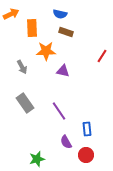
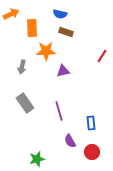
gray arrow: rotated 40 degrees clockwise
purple triangle: rotated 24 degrees counterclockwise
purple line: rotated 18 degrees clockwise
blue rectangle: moved 4 px right, 6 px up
purple semicircle: moved 4 px right, 1 px up
red circle: moved 6 px right, 3 px up
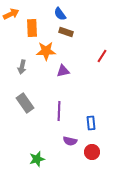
blue semicircle: rotated 40 degrees clockwise
purple line: rotated 18 degrees clockwise
purple semicircle: rotated 48 degrees counterclockwise
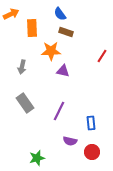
orange star: moved 5 px right
purple triangle: rotated 24 degrees clockwise
purple line: rotated 24 degrees clockwise
green star: moved 1 px up
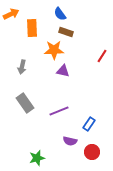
orange star: moved 3 px right, 1 px up
purple line: rotated 42 degrees clockwise
blue rectangle: moved 2 px left, 1 px down; rotated 40 degrees clockwise
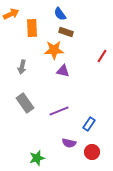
purple semicircle: moved 1 px left, 2 px down
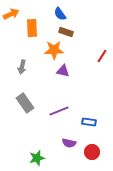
blue rectangle: moved 2 px up; rotated 64 degrees clockwise
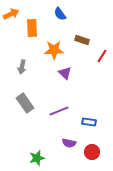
brown rectangle: moved 16 px right, 8 px down
purple triangle: moved 2 px right, 2 px down; rotated 32 degrees clockwise
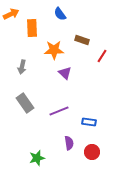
purple semicircle: rotated 112 degrees counterclockwise
